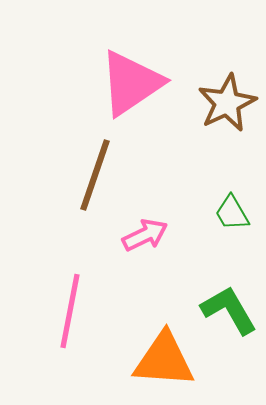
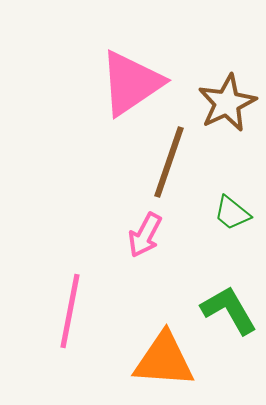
brown line: moved 74 px right, 13 px up
green trapezoid: rotated 21 degrees counterclockwise
pink arrow: rotated 144 degrees clockwise
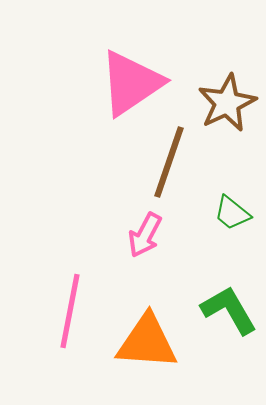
orange triangle: moved 17 px left, 18 px up
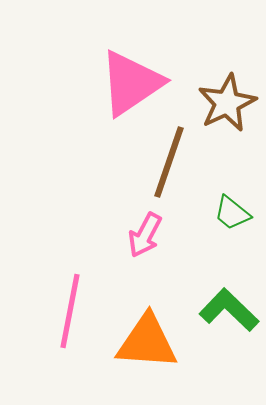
green L-shape: rotated 16 degrees counterclockwise
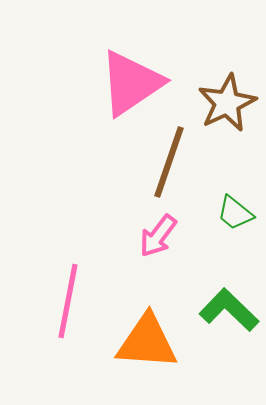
green trapezoid: moved 3 px right
pink arrow: moved 13 px right, 1 px down; rotated 9 degrees clockwise
pink line: moved 2 px left, 10 px up
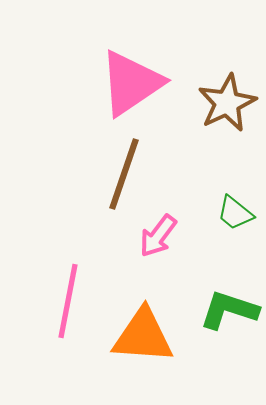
brown line: moved 45 px left, 12 px down
green L-shape: rotated 26 degrees counterclockwise
orange triangle: moved 4 px left, 6 px up
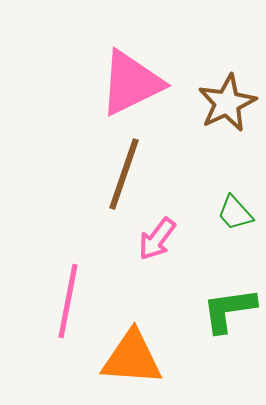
pink triangle: rotated 8 degrees clockwise
green trapezoid: rotated 9 degrees clockwise
pink arrow: moved 1 px left, 3 px down
green L-shape: rotated 26 degrees counterclockwise
orange triangle: moved 11 px left, 22 px down
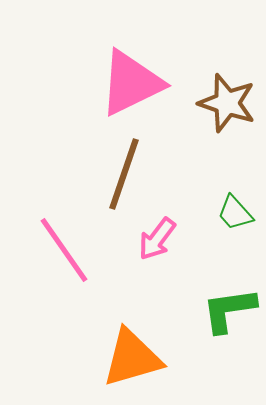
brown star: rotated 28 degrees counterclockwise
pink line: moved 4 px left, 51 px up; rotated 46 degrees counterclockwise
orange triangle: rotated 20 degrees counterclockwise
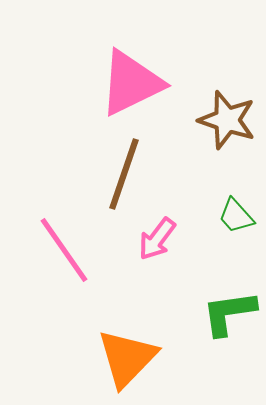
brown star: moved 17 px down
green trapezoid: moved 1 px right, 3 px down
green L-shape: moved 3 px down
orange triangle: moved 5 px left; rotated 30 degrees counterclockwise
